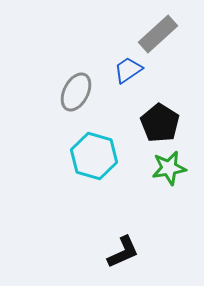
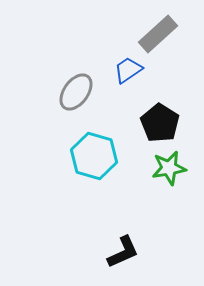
gray ellipse: rotated 9 degrees clockwise
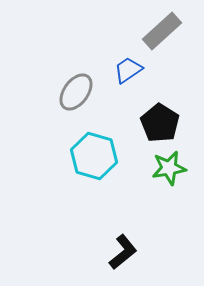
gray rectangle: moved 4 px right, 3 px up
black L-shape: rotated 15 degrees counterclockwise
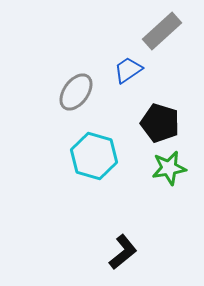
black pentagon: rotated 15 degrees counterclockwise
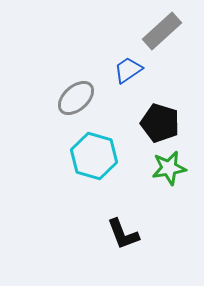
gray ellipse: moved 6 px down; rotated 12 degrees clockwise
black L-shape: moved 18 px up; rotated 108 degrees clockwise
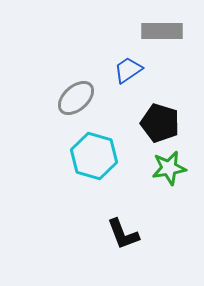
gray rectangle: rotated 42 degrees clockwise
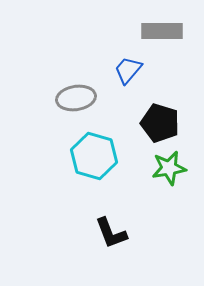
blue trapezoid: rotated 16 degrees counterclockwise
gray ellipse: rotated 33 degrees clockwise
black L-shape: moved 12 px left, 1 px up
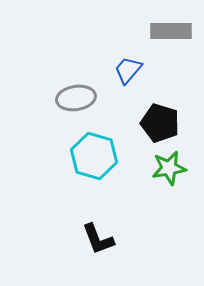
gray rectangle: moved 9 px right
black L-shape: moved 13 px left, 6 px down
